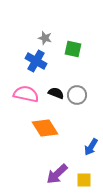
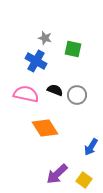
black semicircle: moved 1 px left, 3 px up
yellow square: rotated 35 degrees clockwise
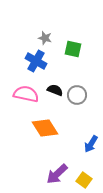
blue arrow: moved 3 px up
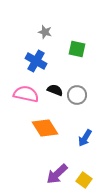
gray star: moved 6 px up
green square: moved 4 px right
blue arrow: moved 6 px left, 6 px up
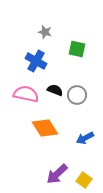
blue arrow: rotated 30 degrees clockwise
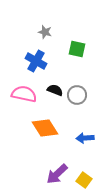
pink semicircle: moved 2 px left
blue arrow: rotated 24 degrees clockwise
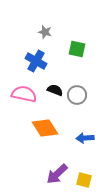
yellow square: rotated 21 degrees counterclockwise
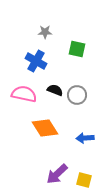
gray star: rotated 16 degrees counterclockwise
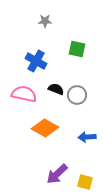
gray star: moved 11 px up
black semicircle: moved 1 px right, 1 px up
orange diamond: rotated 28 degrees counterclockwise
blue arrow: moved 2 px right, 1 px up
yellow square: moved 1 px right, 2 px down
